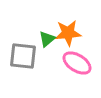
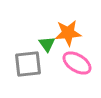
green triangle: moved 5 px down; rotated 24 degrees counterclockwise
gray square: moved 5 px right, 8 px down; rotated 12 degrees counterclockwise
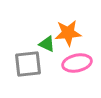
green triangle: rotated 30 degrees counterclockwise
pink ellipse: rotated 44 degrees counterclockwise
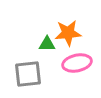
green triangle: rotated 24 degrees counterclockwise
gray square: moved 10 px down
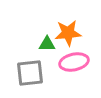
pink ellipse: moved 3 px left, 1 px up
gray square: moved 2 px right, 1 px up
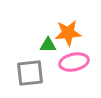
green triangle: moved 1 px right, 1 px down
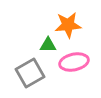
orange star: moved 8 px up
gray square: rotated 24 degrees counterclockwise
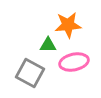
gray square: rotated 32 degrees counterclockwise
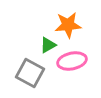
green triangle: rotated 30 degrees counterclockwise
pink ellipse: moved 2 px left, 1 px up
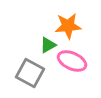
orange star: moved 1 px down
pink ellipse: rotated 36 degrees clockwise
